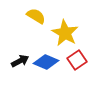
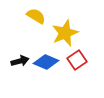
yellow star: rotated 20 degrees clockwise
black arrow: rotated 12 degrees clockwise
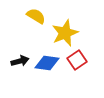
blue diamond: moved 1 px right, 1 px down; rotated 15 degrees counterclockwise
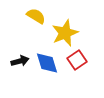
blue diamond: rotated 65 degrees clockwise
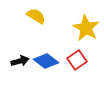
yellow star: moved 21 px right, 5 px up; rotated 20 degrees counterclockwise
blue diamond: moved 1 px left, 2 px up; rotated 35 degrees counterclockwise
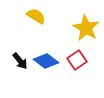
black arrow: rotated 66 degrees clockwise
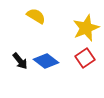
yellow star: rotated 20 degrees clockwise
red square: moved 8 px right, 2 px up
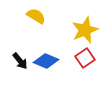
yellow star: moved 1 px left, 2 px down
blue diamond: rotated 15 degrees counterclockwise
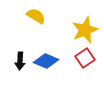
black arrow: rotated 42 degrees clockwise
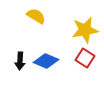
yellow star: rotated 12 degrees clockwise
red square: rotated 24 degrees counterclockwise
